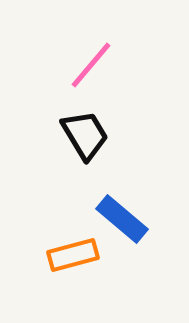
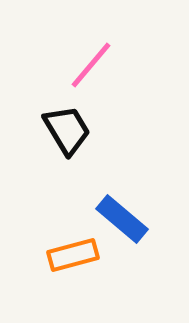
black trapezoid: moved 18 px left, 5 px up
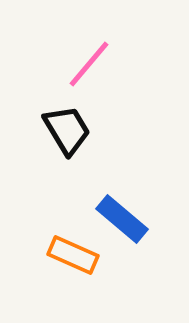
pink line: moved 2 px left, 1 px up
orange rectangle: rotated 39 degrees clockwise
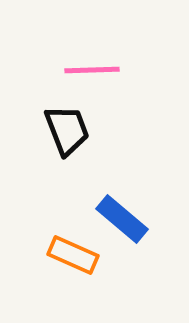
pink line: moved 3 px right, 6 px down; rotated 48 degrees clockwise
black trapezoid: rotated 10 degrees clockwise
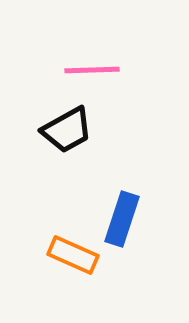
black trapezoid: rotated 82 degrees clockwise
blue rectangle: rotated 68 degrees clockwise
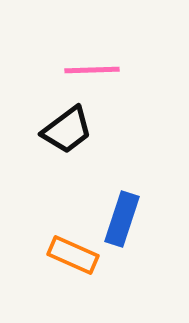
black trapezoid: rotated 8 degrees counterclockwise
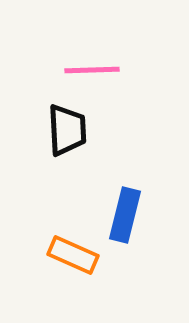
black trapezoid: rotated 56 degrees counterclockwise
blue rectangle: moved 3 px right, 4 px up; rotated 4 degrees counterclockwise
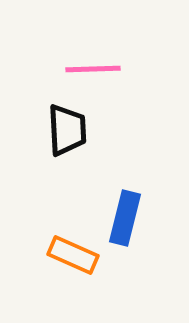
pink line: moved 1 px right, 1 px up
blue rectangle: moved 3 px down
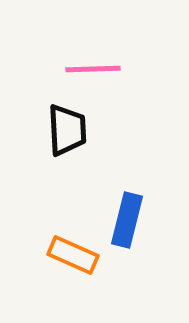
blue rectangle: moved 2 px right, 2 px down
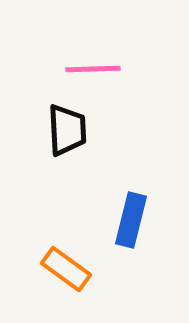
blue rectangle: moved 4 px right
orange rectangle: moved 7 px left, 14 px down; rotated 12 degrees clockwise
